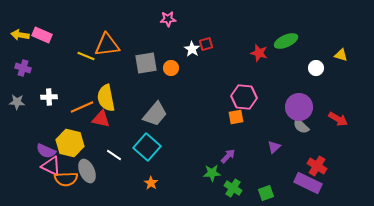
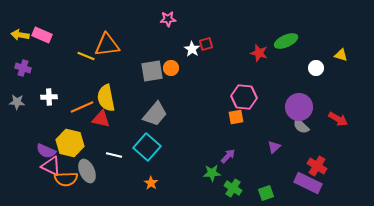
gray square: moved 6 px right, 8 px down
white line: rotated 21 degrees counterclockwise
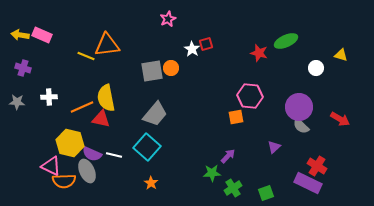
pink star: rotated 21 degrees counterclockwise
pink hexagon: moved 6 px right, 1 px up
red arrow: moved 2 px right
purple semicircle: moved 46 px right, 3 px down
orange semicircle: moved 2 px left, 2 px down
green cross: rotated 24 degrees clockwise
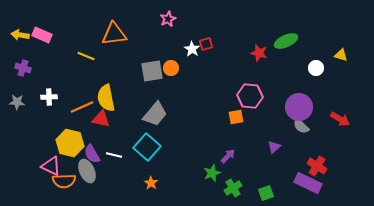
orange triangle: moved 7 px right, 11 px up
purple semicircle: rotated 36 degrees clockwise
green star: rotated 18 degrees counterclockwise
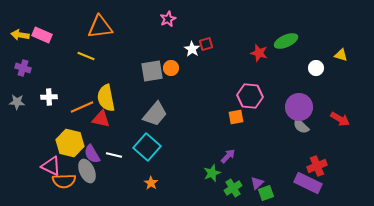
orange triangle: moved 14 px left, 7 px up
purple triangle: moved 17 px left, 36 px down
red cross: rotated 36 degrees clockwise
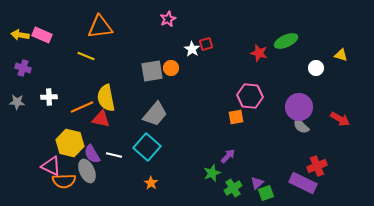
purple rectangle: moved 5 px left
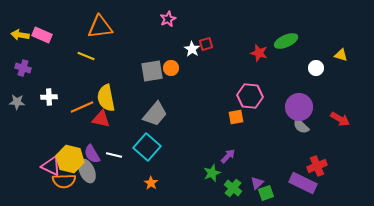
yellow hexagon: moved 16 px down
green cross: rotated 18 degrees counterclockwise
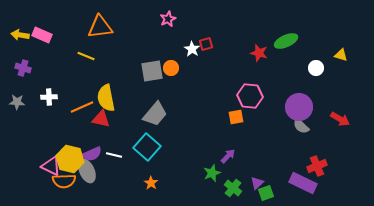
purple semicircle: rotated 84 degrees counterclockwise
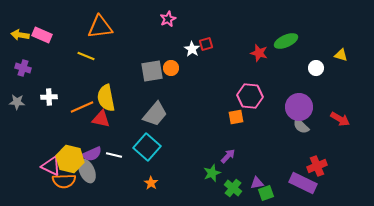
purple triangle: rotated 32 degrees clockwise
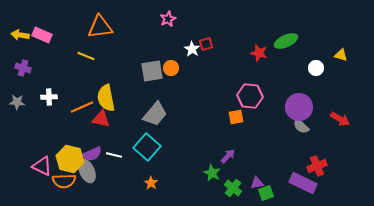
pink triangle: moved 9 px left
green star: rotated 24 degrees counterclockwise
